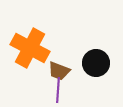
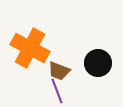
black circle: moved 2 px right
purple line: moved 1 px left, 1 px down; rotated 25 degrees counterclockwise
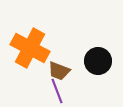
black circle: moved 2 px up
